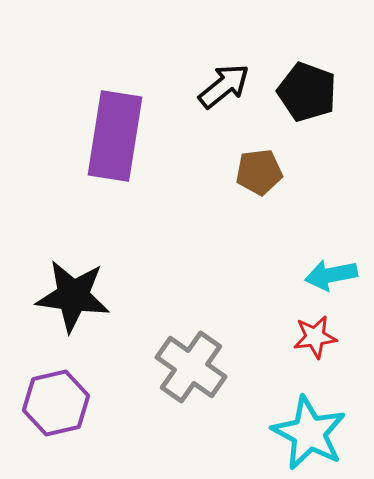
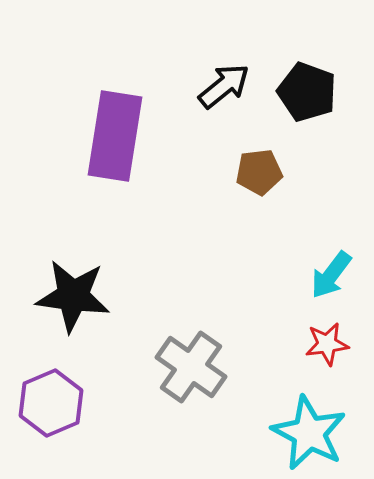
cyan arrow: rotated 42 degrees counterclockwise
red star: moved 12 px right, 7 px down
purple hexagon: moved 5 px left; rotated 10 degrees counterclockwise
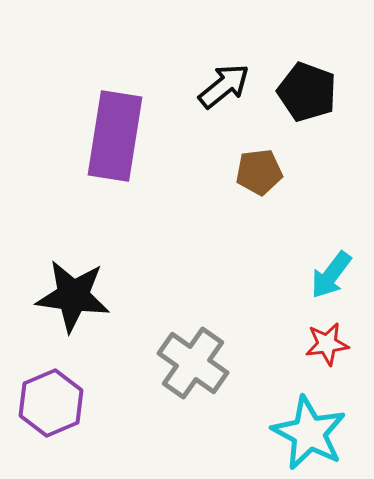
gray cross: moved 2 px right, 4 px up
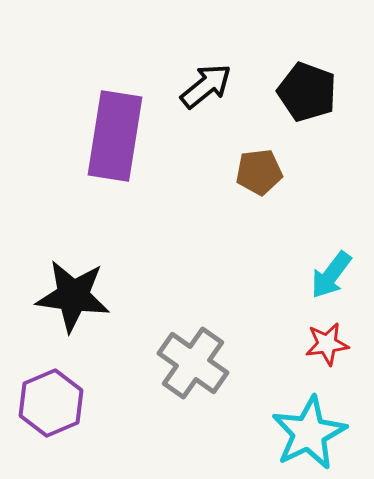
black arrow: moved 18 px left
cyan star: rotated 18 degrees clockwise
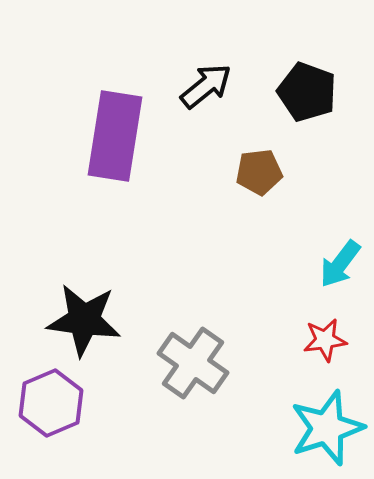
cyan arrow: moved 9 px right, 11 px up
black star: moved 11 px right, 24 px down
red star: moved 2 px left, 4 px up
cyan star: moved 18 px right, 5 px up; rotated 8 degrees clockwise
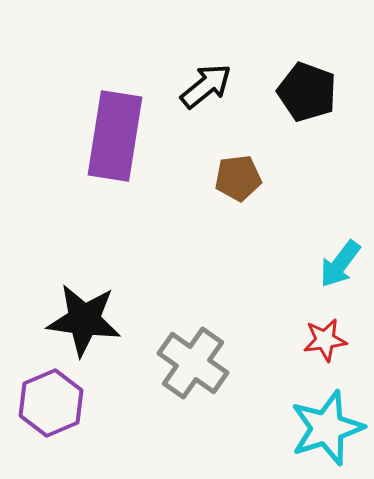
brown pentagon: moved 21 px left, 6 px down
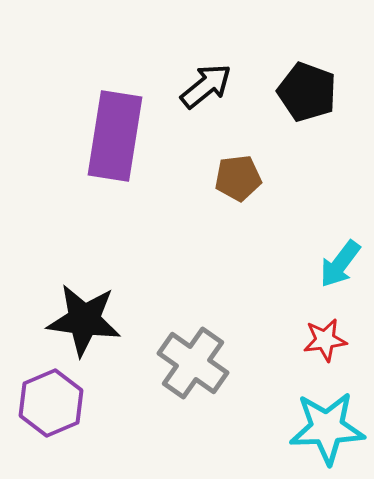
cyan star: rotated 16 degrees clockwise
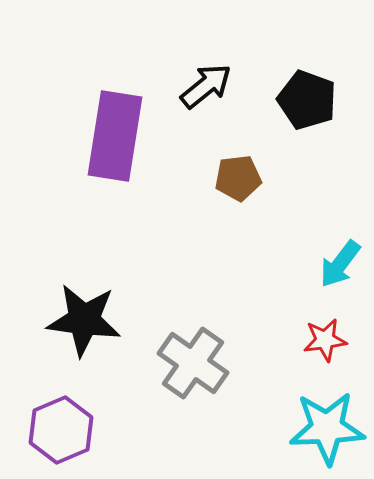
black pentagon: moved 8 px down
purple hexagon: moved 10 px right, 27 px down
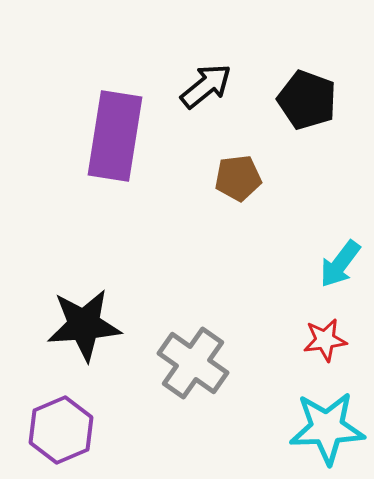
black star: moved 5 px down; rotated 12 degrees counterclockwise
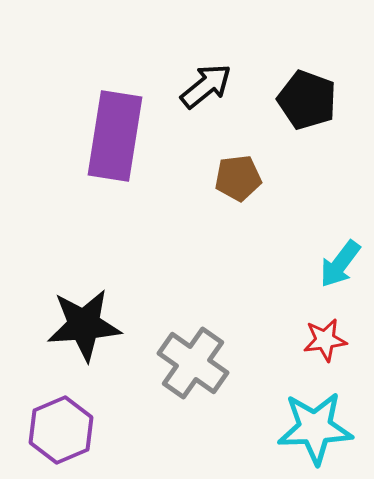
cyan star: moved 12 px left
